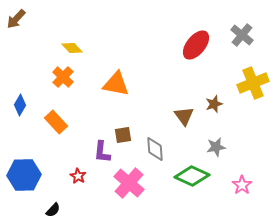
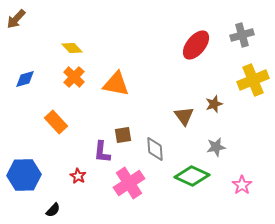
gray cross: rotated 35 degrees clockwise
orange cross: moved 11 px right
yellow cross: moved 3 px up
blue diamond: moved 5 px right, 26 px up; rotated 45 degrees clockwise
pink cross: rotated 16 degrees clockwise
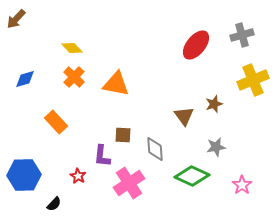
brown square: rotated 12 degrees clockwise
purple L-shape: moved 4 px down
black semicircle: moved 1 px right, 6 px up
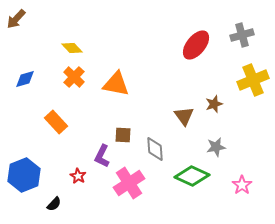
purple L-shape: rotated 20 degrees clockwise
blue hexagon: rotated 20 degrees counterclockwise
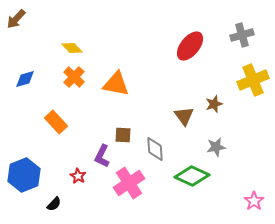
red ellipse: moved 6 px left, 1 px down
pink star: moved 12 px right, 16 px down
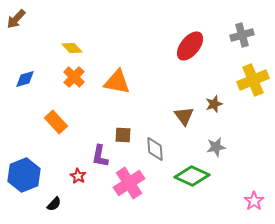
orange triangle: moved 1 px right, 2 px up
purple L-shape: moved 2 px left; rotated 15 degrees counterclockwise
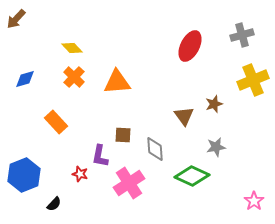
red ellipse: rotated 12 degrees counterclockwise
orange triangle: rotated 16 degrees counterclockwise
red star: moved 2 px right, 2 px up; rotated 14 degrees counterclockwise
